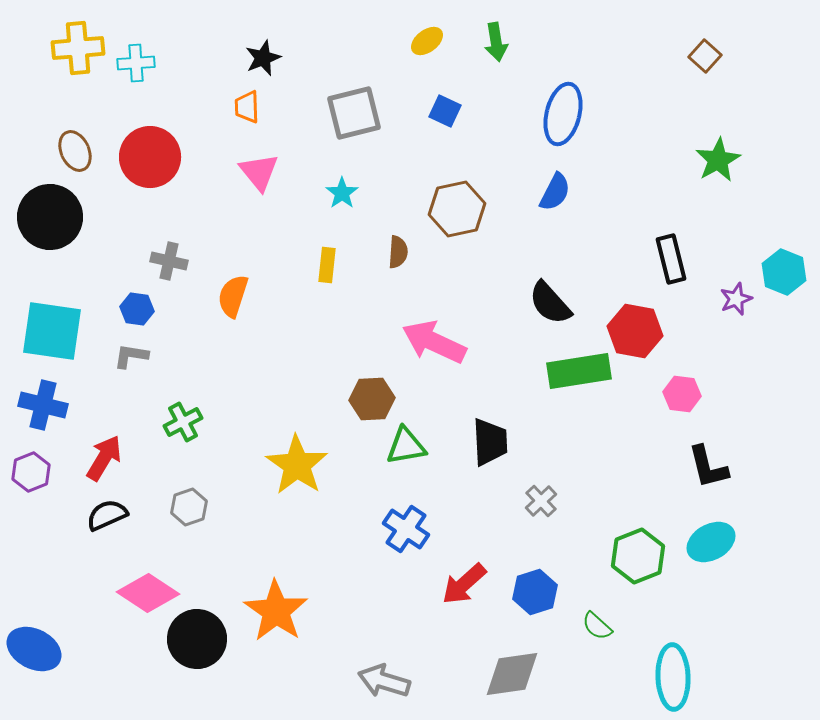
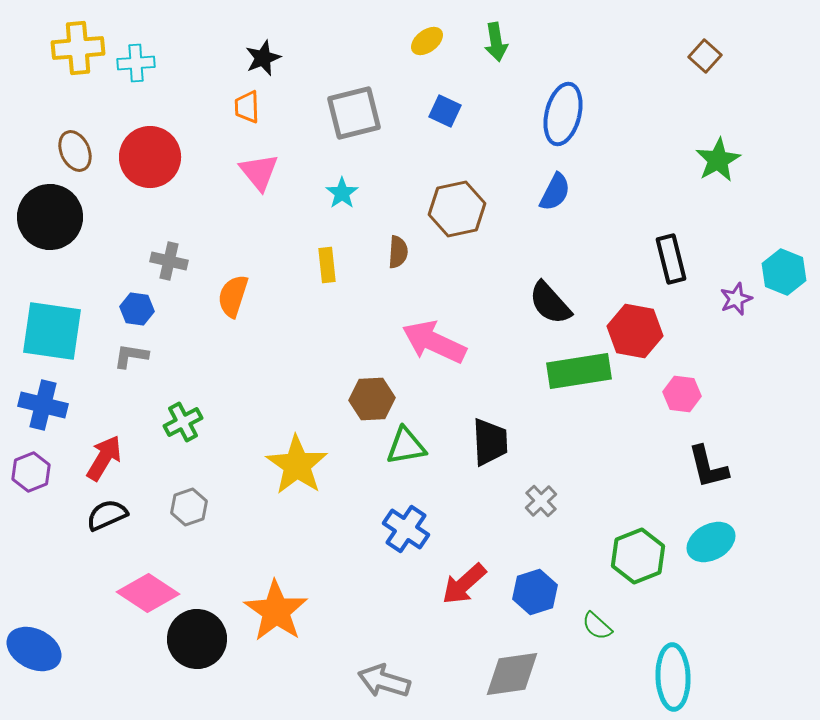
yellow rectangle at (327, 265): rotated 12 degrees counterclockwise
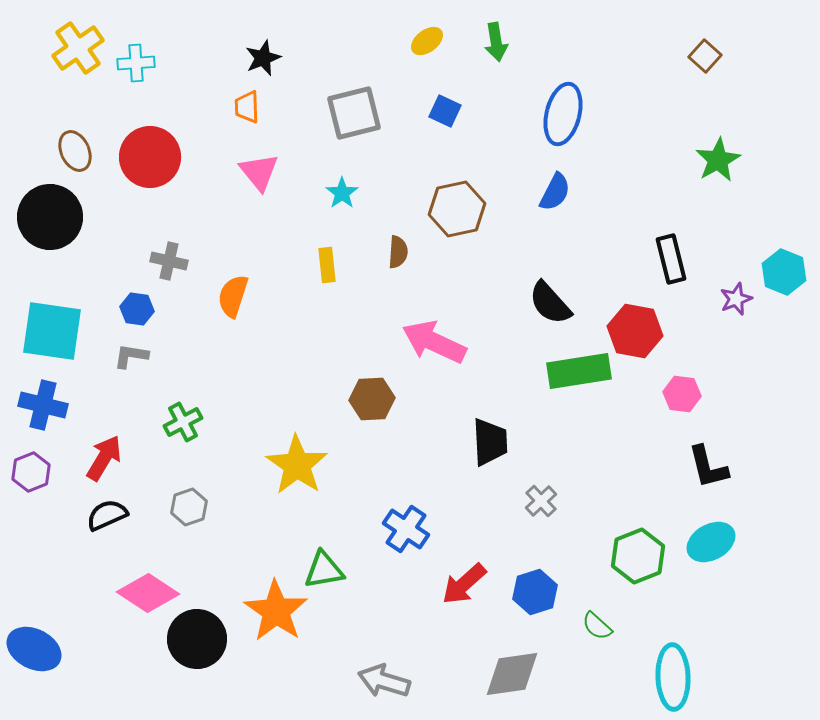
yellow cross at (78, 48): rotated 30 degrees counterclockwise
green triangle at (406, 446): moved 82 px left, 124 px down
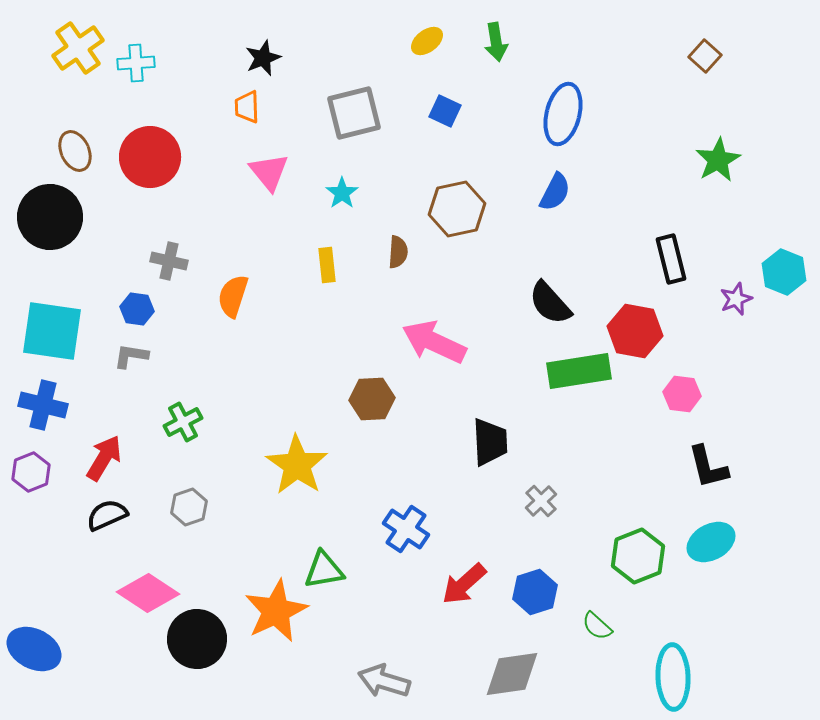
pink triangle at (259, 172): moved 10 px right
orange star at (276, 611): rotated 12 degrees clockwise
